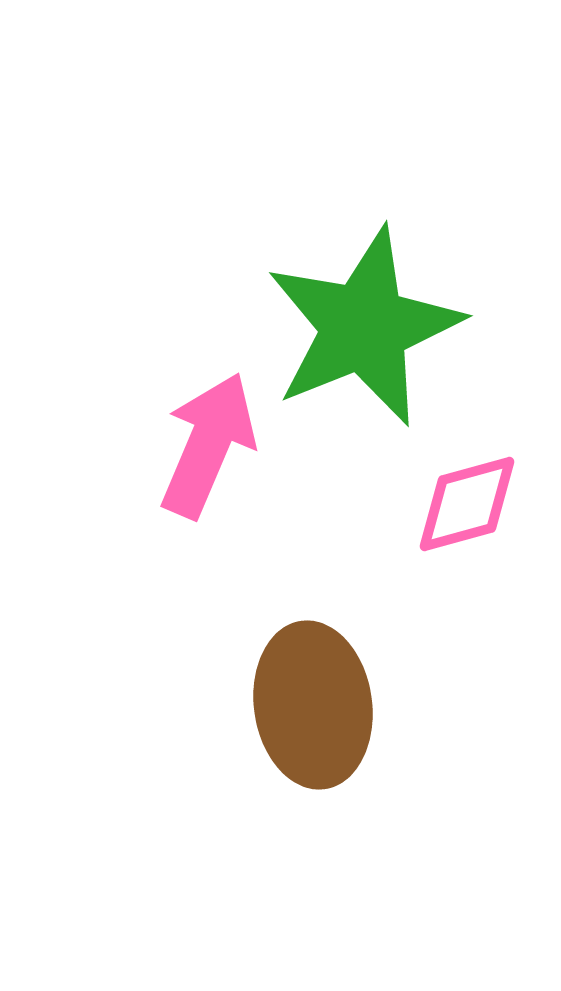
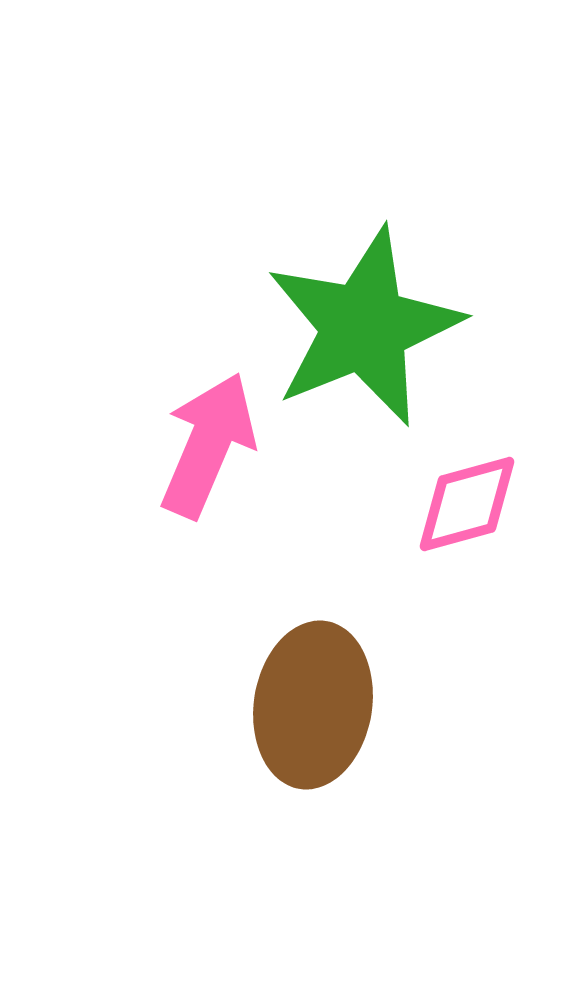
brown ellipse: rotated 17 degrees clockwise
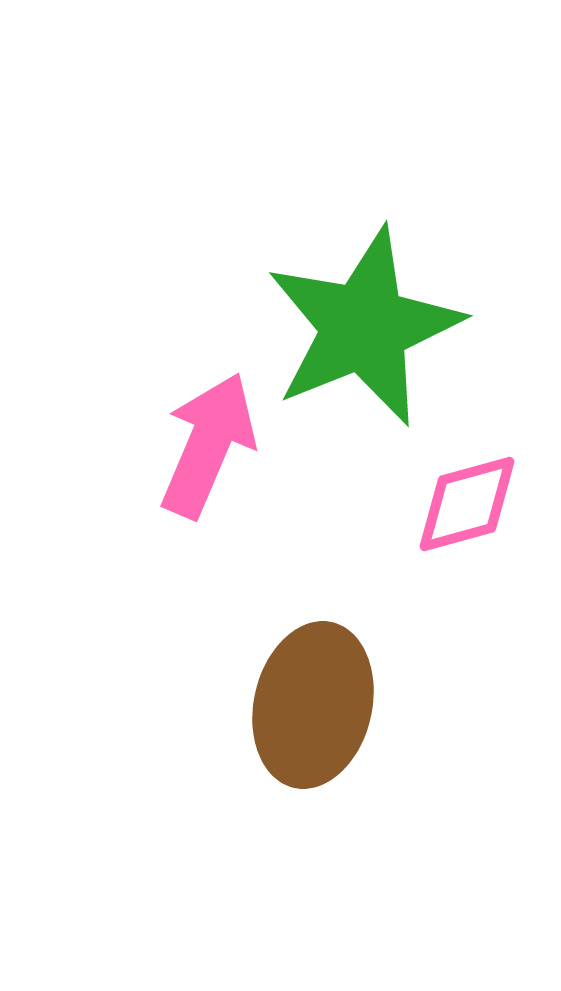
brown ellipse: rotated 4 degrees clockwise
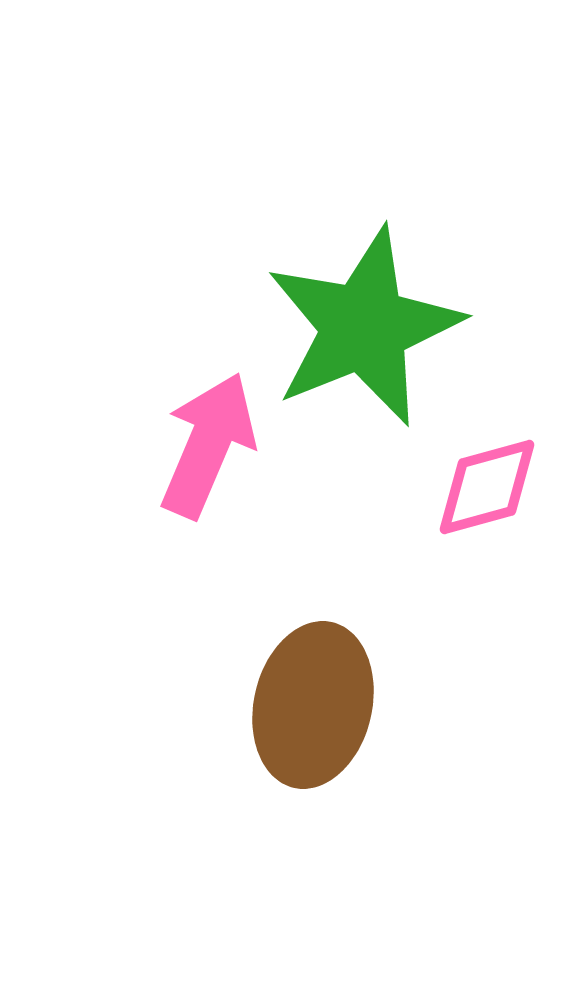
pink diamond: moved 20 px right, 17 px up
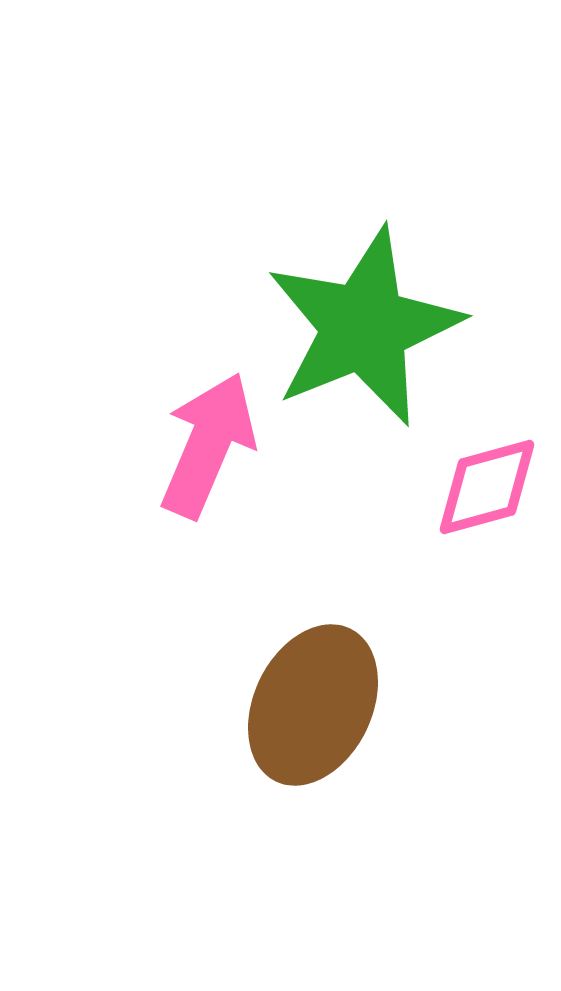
brown ellipse: rotated 13 degrees clockwise
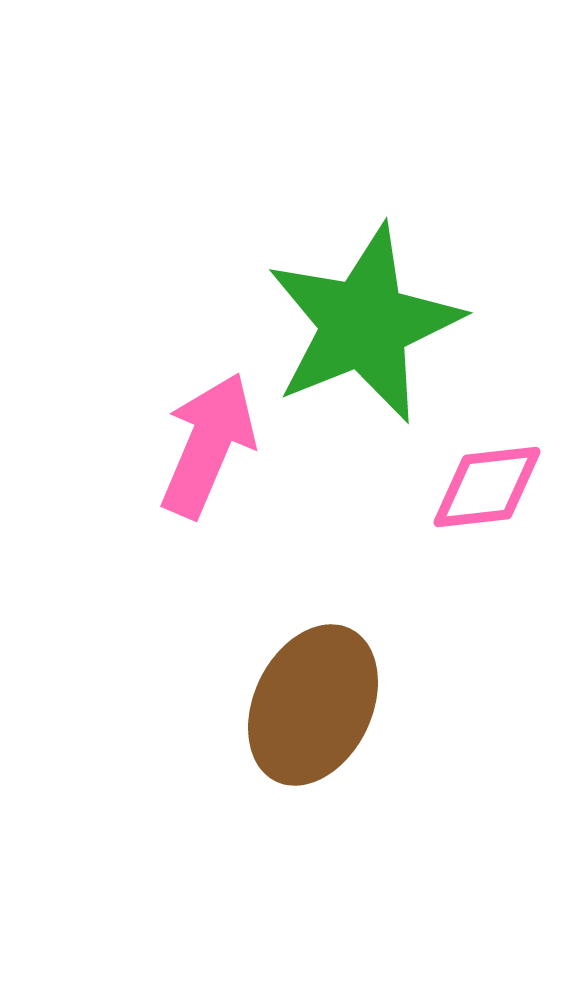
green star: moved 3 px up
pink diamond: rotated 9 degrees clockwise
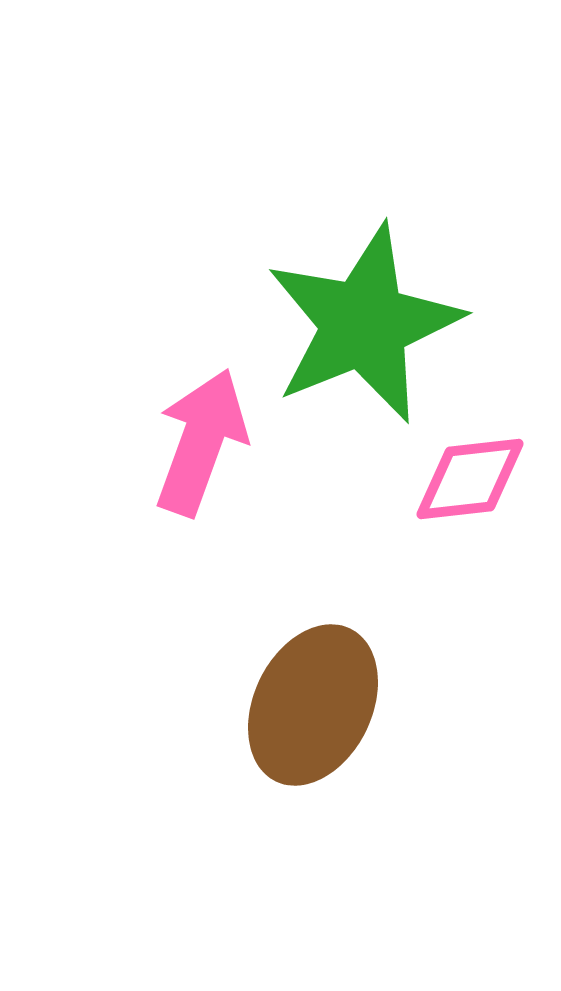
pink arrow: moved 7 px left, 3 px up; rotated 3 degrees counterclockwise
pink diamond: moved 17 px left, 8 px up
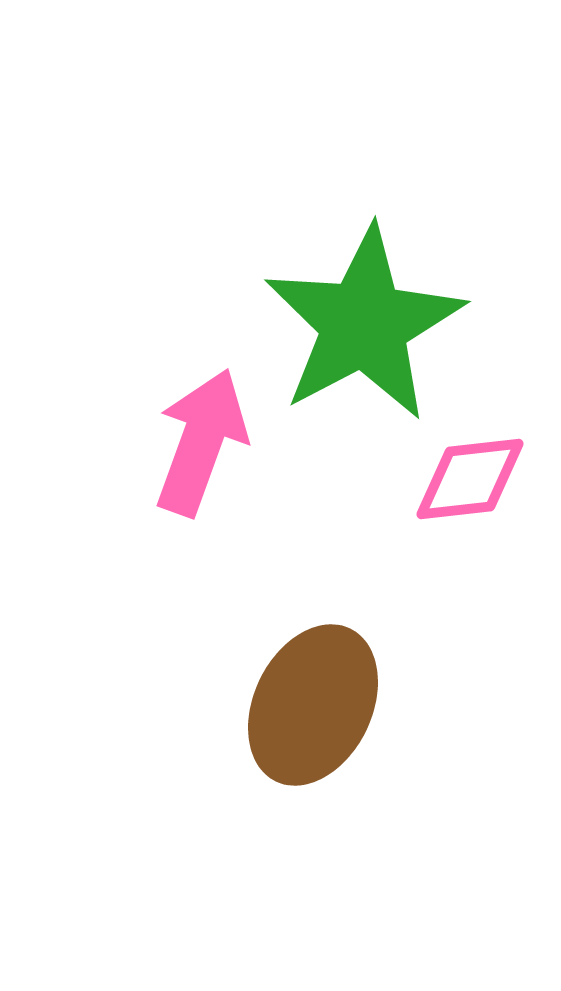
green star: rotated 6 degrees counterclockwise
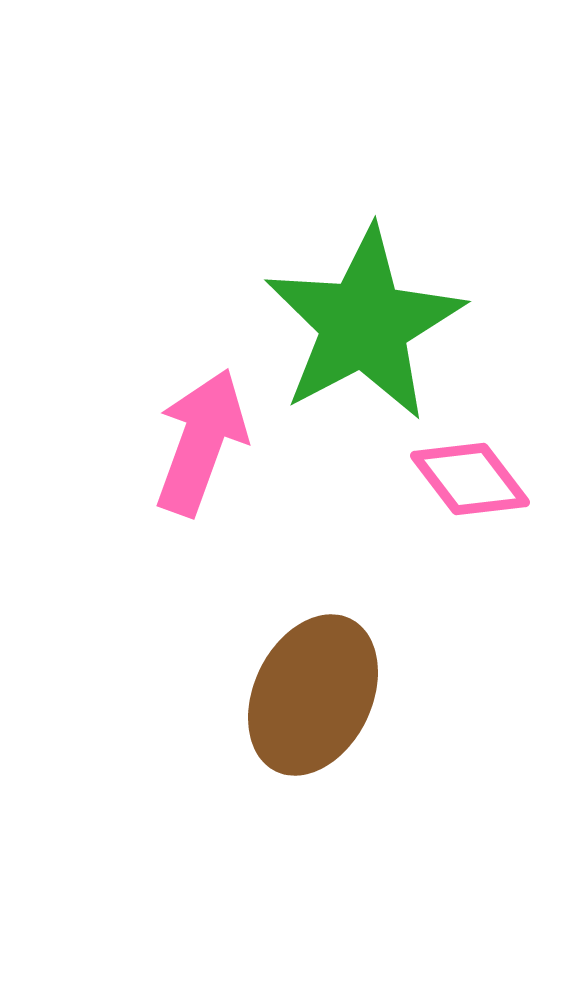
pink diamond: rotated 59 degrees clockwise
brown ellipse: moved 10 px up
